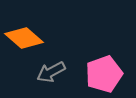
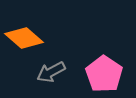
pink pentagon: rotated 18 degrees counterclockwise
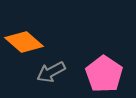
orange diamond: moved 4 px down
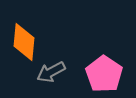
orange diamond: rotated 54 degrees clockwise
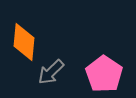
gray arrow: rotated 16 degrees counterclockwise
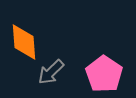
orange diamond: rotated 9 degrees counterclockwise
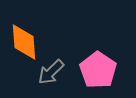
pink pentagon: moved 6 px left, 4 px up
